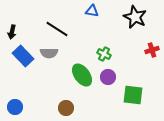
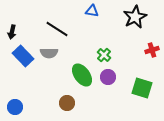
black star: rotated 20 degrees clockwise
green cross: moved 1 px down; rotated 16 degrees clockwise
green square: moved 9 px right, 7 px up; rotated 10 degrees clockwise
brown circle: moved 1 px right, 5 px up
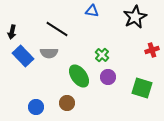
green cross: moved 2 px left
green ellipse: moved 3 px left, 1 px down
blue circle: moved 21 px right
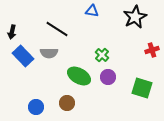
green ellipse: rotated 25 degrees counterclockwise
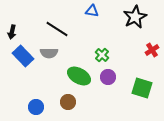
red cross: rotated 16 degrees counterclockwise
brown circle: moved 1 px right, 1 px up
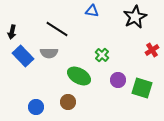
purple circle: moved 10 px right, 3 px down
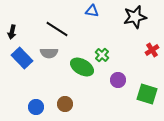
black star: rotated 15 degrees clockwise
blue rectangle: moved 1 px left, 2 px down
green ellipse: moved 3 px right, 9 px up
green square: moved 5 px right, 6 px down
brown circle: moved 3 px left, 2 px down
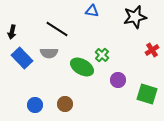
blue circle: moved 1 px left, 2 px up
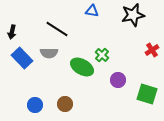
black star: moved 2 px left, 2 px up
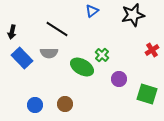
blue triangle: rotated 48 degrees counterclockwise
purple circle: moved 1 px right, 1 px up
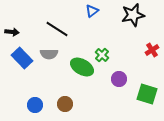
black arrow: rotated 96 degrees counterclockwise
gray semicircle: moved 1 px down
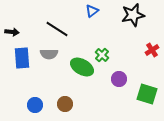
blue rectangle: rotated 40 degrees clockwise
